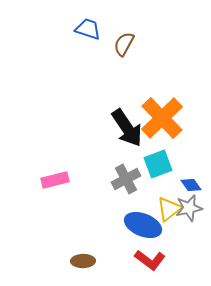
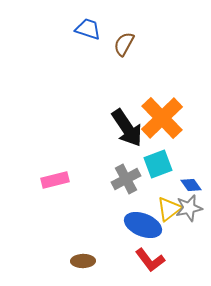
red L-shape: rotated 16 degrees clockwise
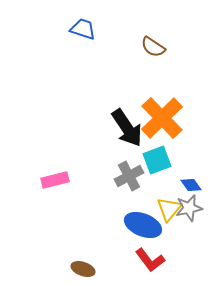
blue trapezoid: moved 5 px left
brown semicircle: moved 29 px right, 3 px down; rotated 85 degrees counterclockwise
cyan square: moved 1 px left, 4 px up
gray cross: moved 3 px right, 3 px up
yellow triangle: rotated 12 degrees counterclockwise
brown ellipse: moved 8 px down; rotated 20 degrees clockwise
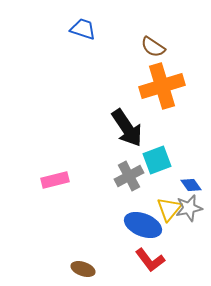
orange cross: moved 32 px up; rotated 27 degrees clockwise
